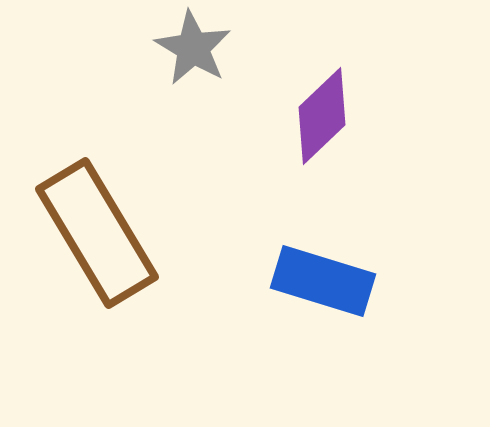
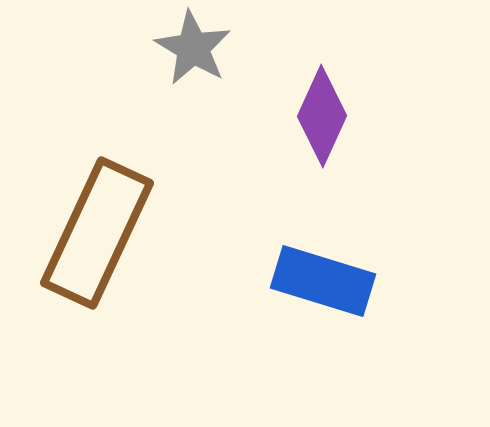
purple diamond: rotated 22 degrees counterclockwise
brown rectangle: rotated 56 degrees clockwise
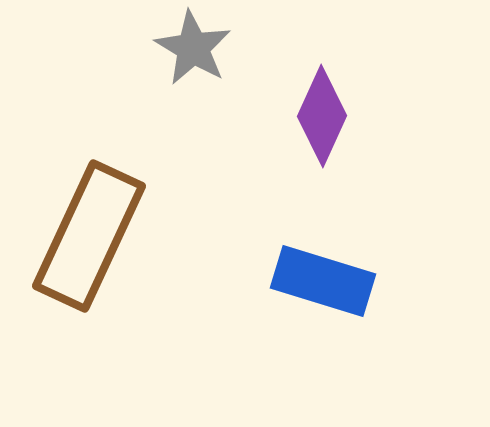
brown rectangle: moved 8 px left, 3 px down
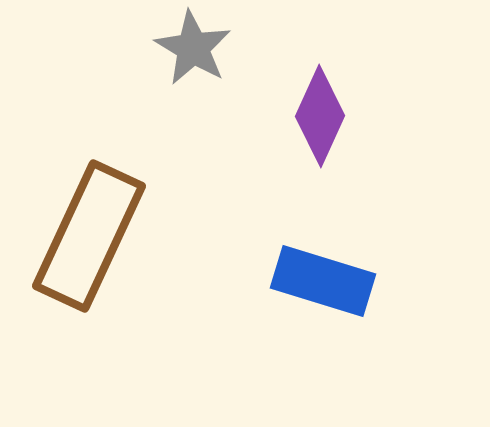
purple diamond: moved 2 px left
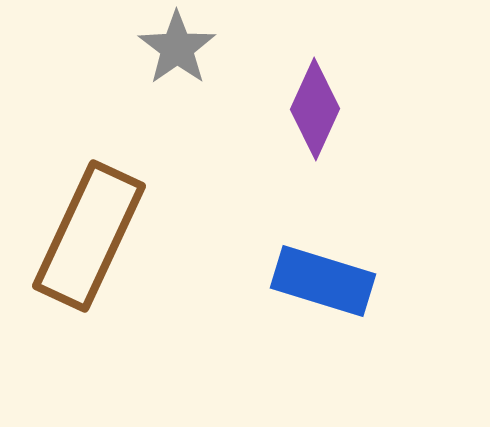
gray star: moved 16 px left; rotated 6 degrees clockwise
purple diamond: moved 5 px left, 7 px up
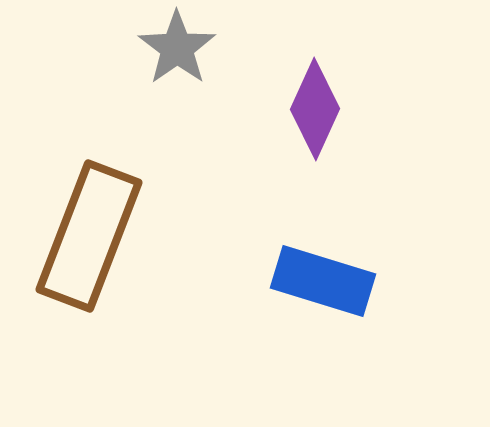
brown rectangle: rotated 4 degrees counterclockwise
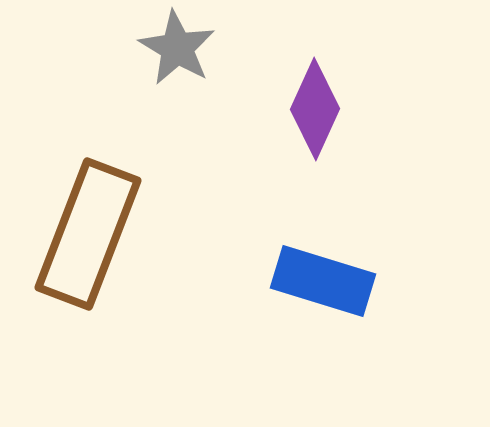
gray star: rotated 6 degrees counterclockwise
brown rectangle: moved 1 px left, 2 px up
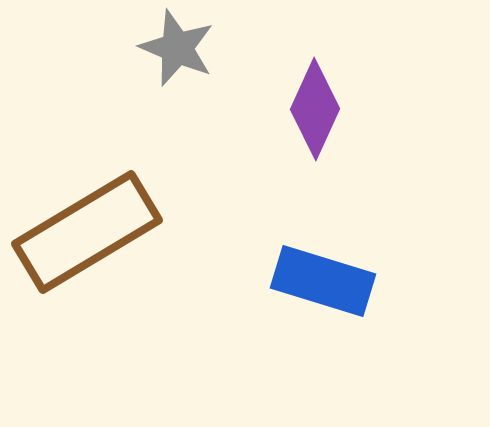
gray star: rotated 8 degrees counterclockwise
brown rectangle: moved 1 px left, 2 px up; rotated 38 degrees clockwise
